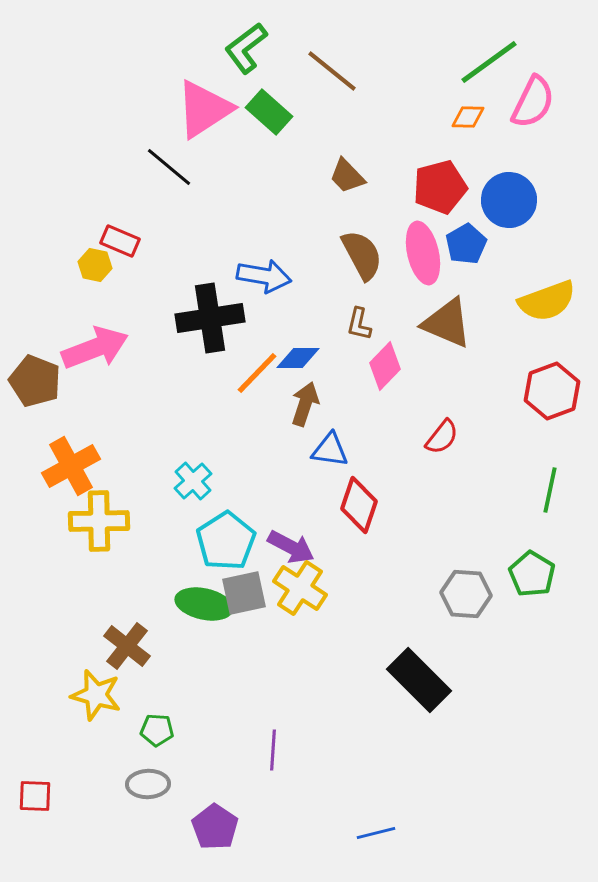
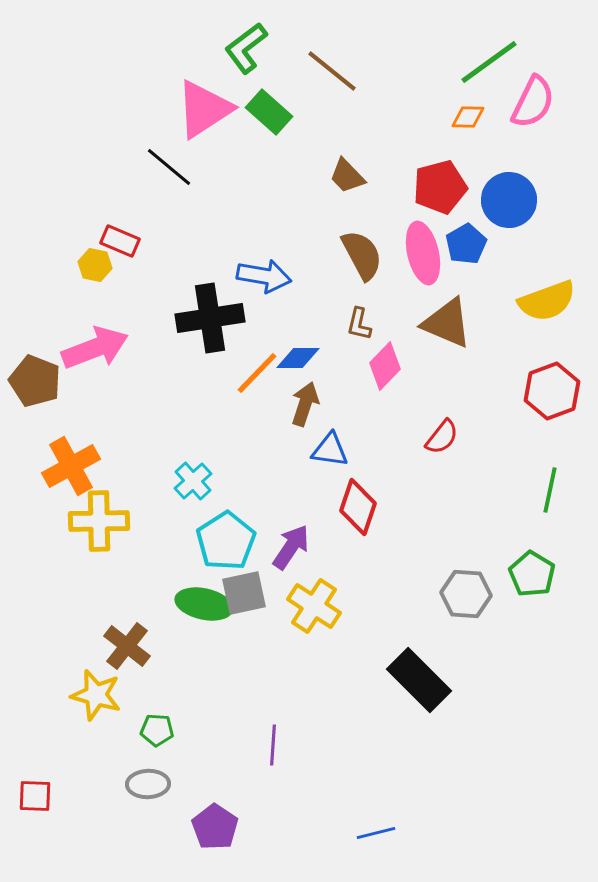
red diamond at (359, 505): moved 1 px left, 2 px down
purple arrow at (291, 547): rotated 84 degrees counterclockwise
yellow cross at (300, 588): moved 14 px right, 18 px down
purple line at (273, 750): moved 5 px up
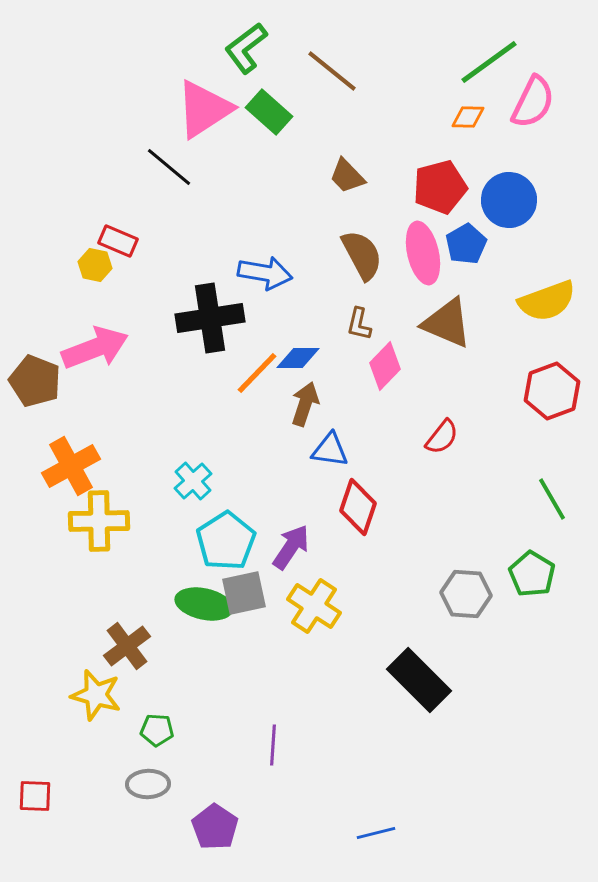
red rectangle at (120, 241): moved 2 px left
blue arrow at (264, 276): moved 1 px right, 3 px up
green line at (550, 490): moved 2 px right, 9 px down; rotated 42 degrees counterclockwise
brown cross at (127, 646): rotated 15 degrees clockwise
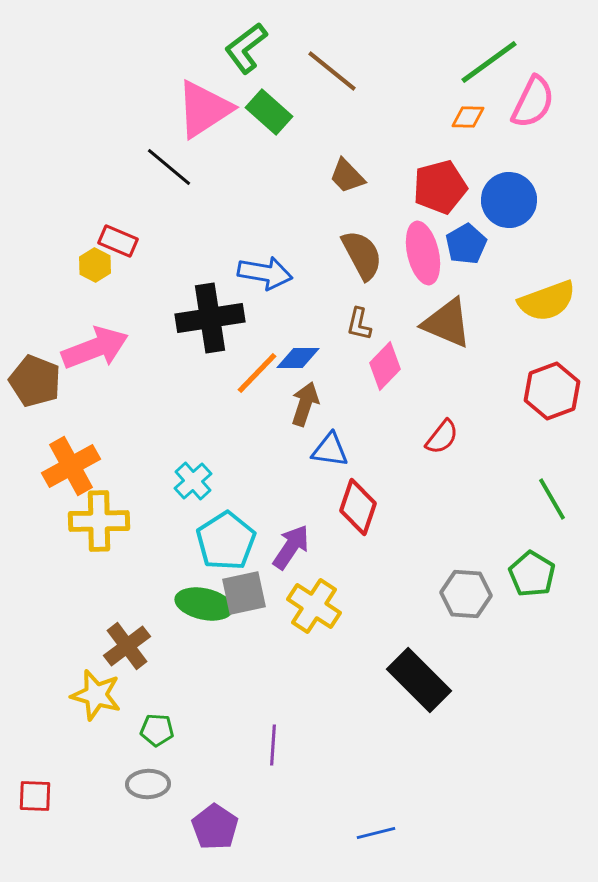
yellow hexagon at (95, 265): rotated 16 degrees clockwise
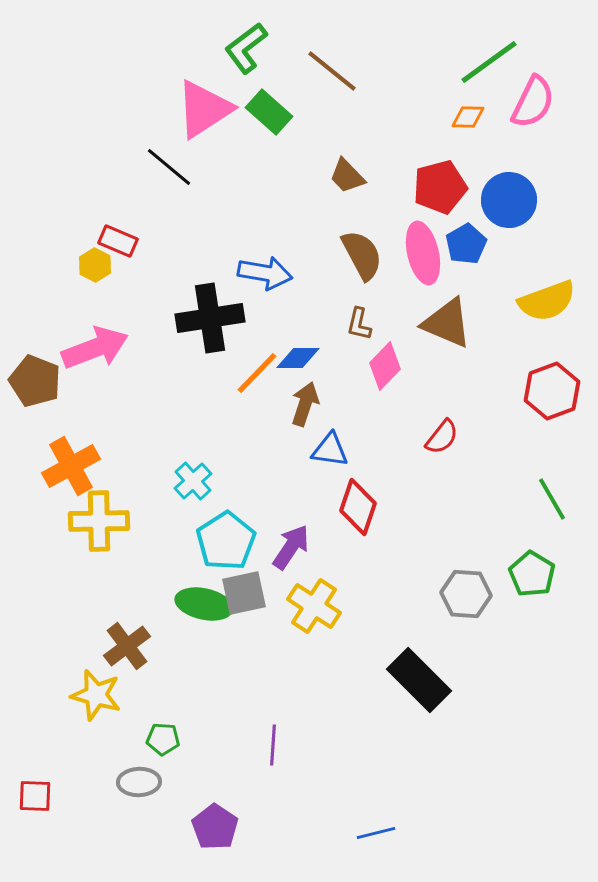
green pentagon at (157, 730): moved 6 px right, 9 px down
gray ellipse at (148, 784): moved 9 px left, 2 px up
